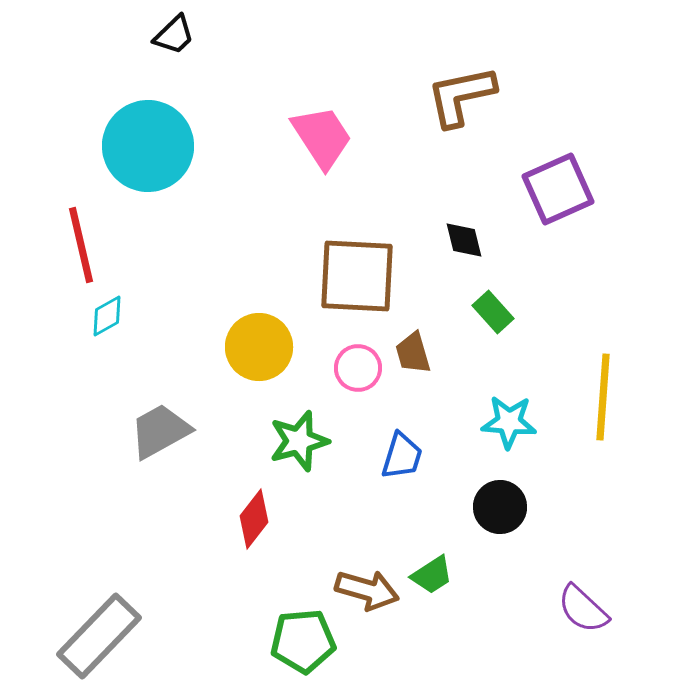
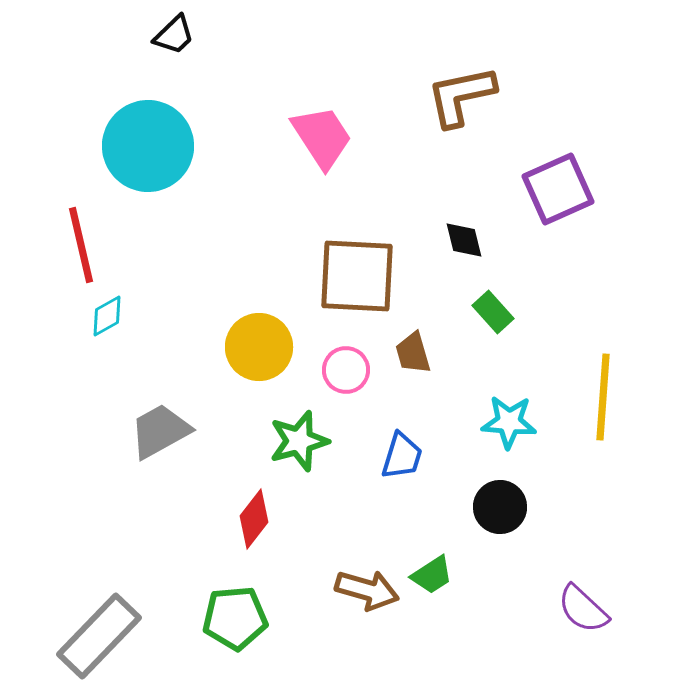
pink circle: moved 12 px left, 2 px down
green pentagon: moved 68 px left, 23 px up
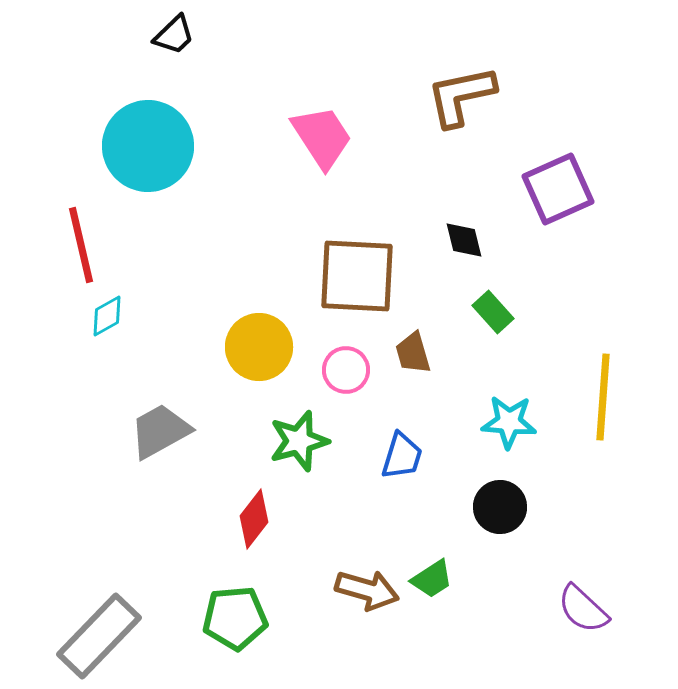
green trapezoid: moved 4 px down
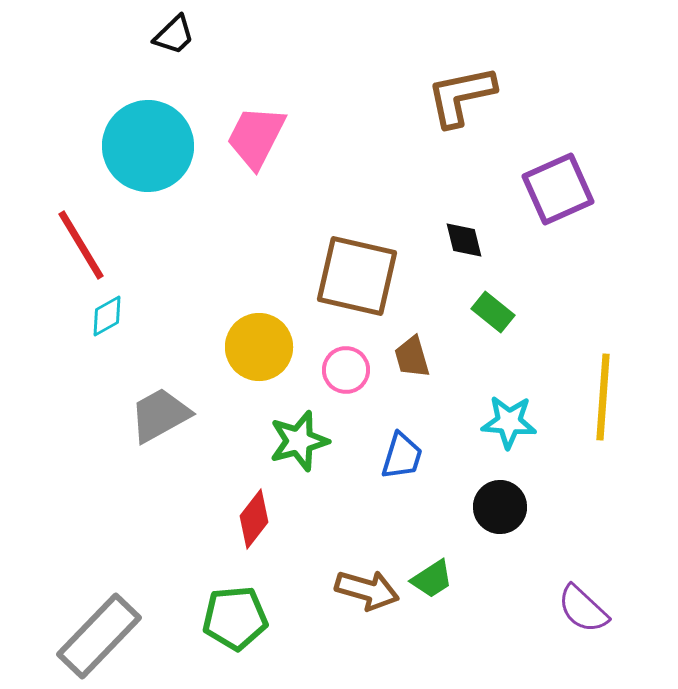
pink trapezoid: moved 66 px left; rotated 120 degrees counterclockwise
red line: rotated 18 degrees counterclockwise
brown square: rotated 10 degrees clockwise
green rectangle: rotated 9 degrees counterclockwise
brown trapezoid: moved 1 px left, 4 px down
gray trapezoid: moved 16 px up
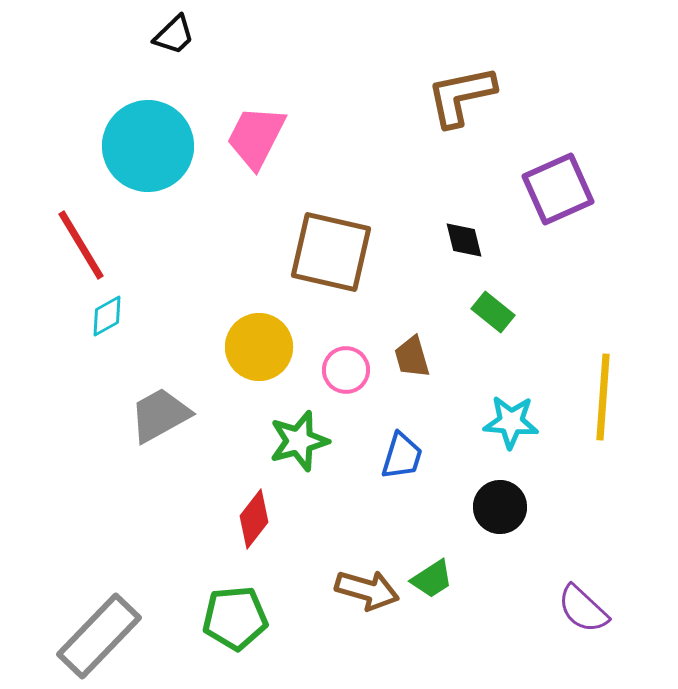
brown square: moved 26 px left, 24 px up
cyan star: moved 2 px right
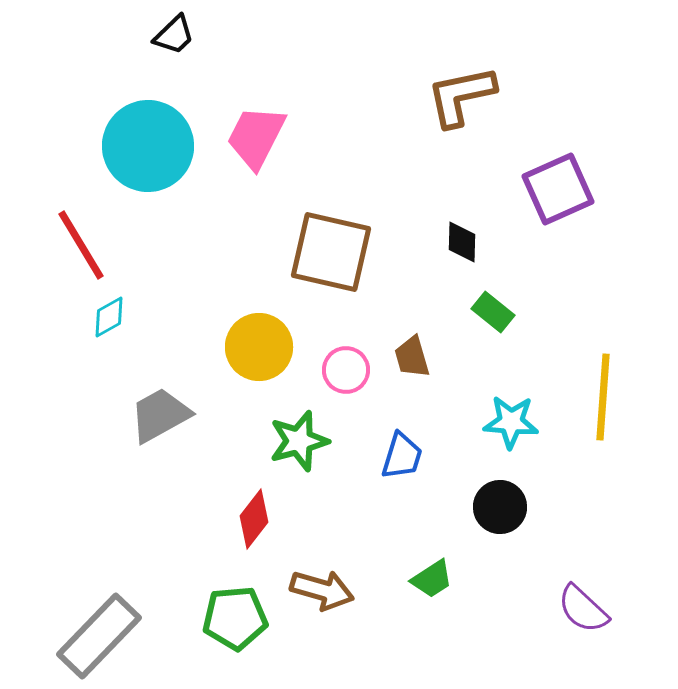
black diamond: moved 2 px left, 2 px down; rotated 15 degrees clockwise
cyan diamond: moved 2 px right, 1 px down
brown arrow: moved 45 px left
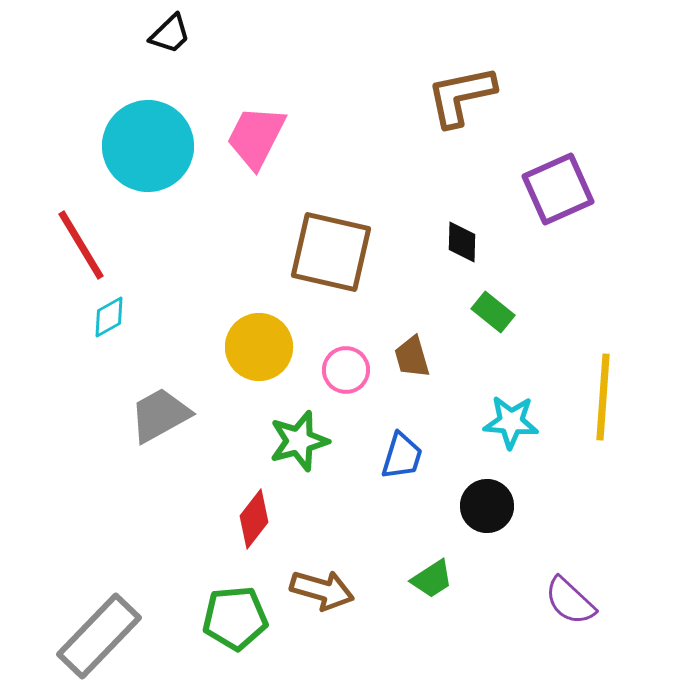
black trapezoid: moved 4 px left, 1 px up
black circle: moved 13 px left, 1 px up
purple semicircle: moved 13 px left, 8 px up
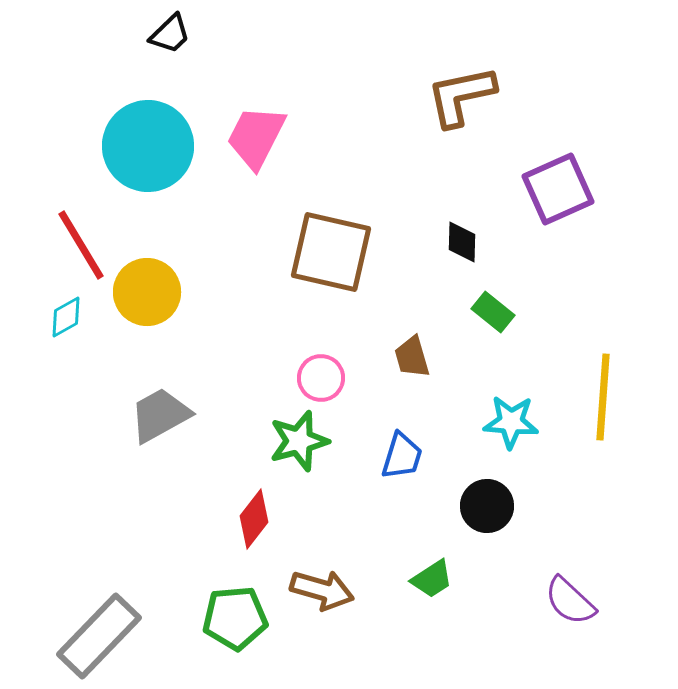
cyan diamond: moved 43 px left
yellow circle: moved 112 px left, 55 px up
pink circle: moved 25 px left, 8 px down
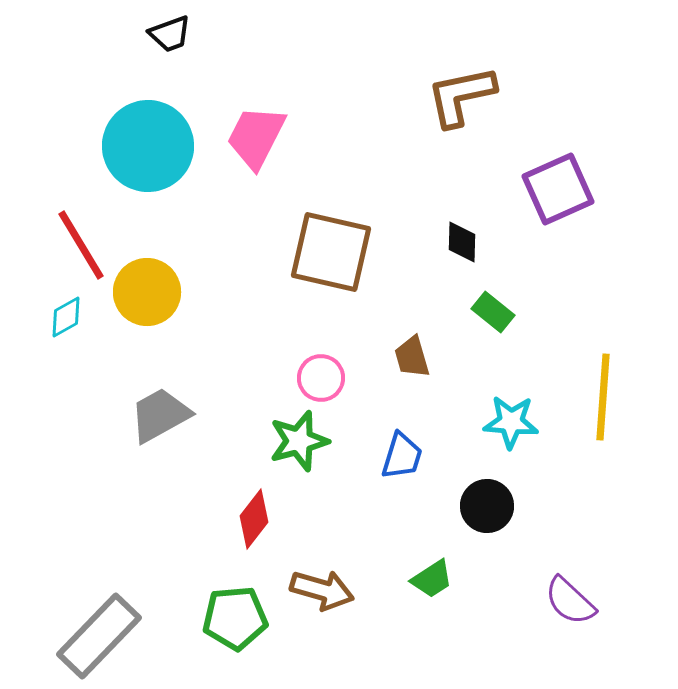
black trapezoid: rotated 24 degrees clockwise
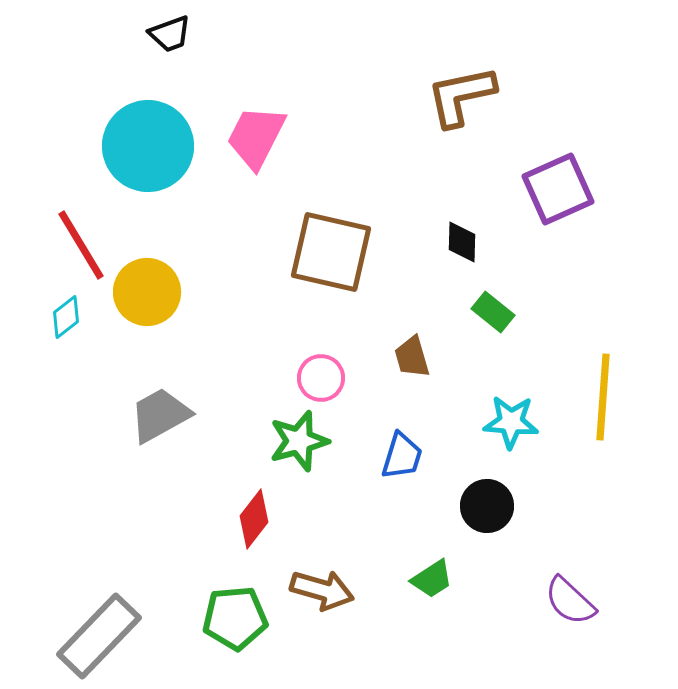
cyan diamond: rotated 9 degrees counterclockwise
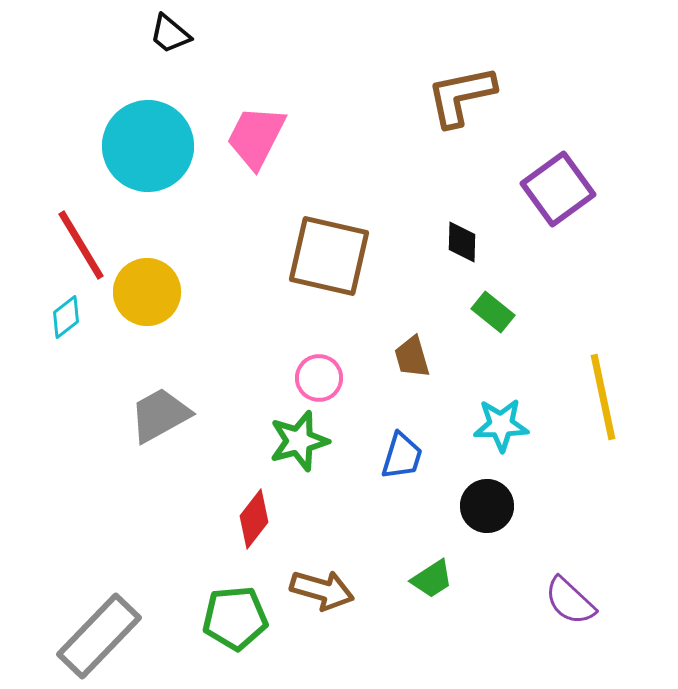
black trapezoid: rotated 60 degrees clockwise
purple square: rotated 12 degrees counterclockwise
brown square: moved 2 px left, 4 px down
pink circle: moved 2 px left
yellow line: rotated 16 degrees counterclockwise
cyan star: moved 10 px left, 3 px down; rotated 6 degrees counterclockwise
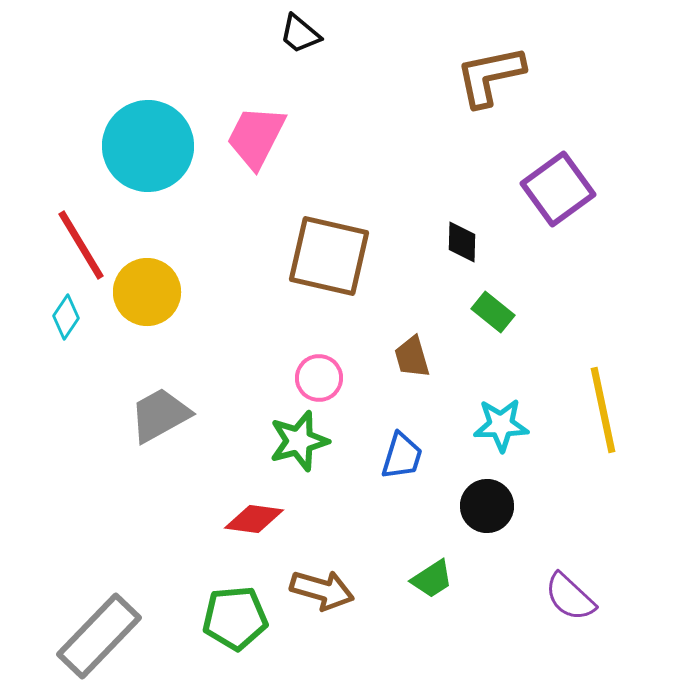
black trapezoid: moved 130 px right
brown L-shape: moved 29 px right, 20 px up
cyan diamond: rotated 18 degrees counterclockwise
yellow line: moved 13 px down
red diamond: rotated 60 degrees clockwise
purple semicircle: moved 4 px up
